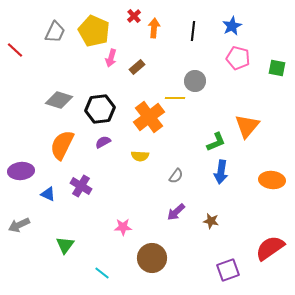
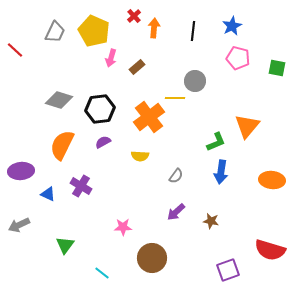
red semicircle: moved 2 px down; rotated 128 degrees counterclockwise
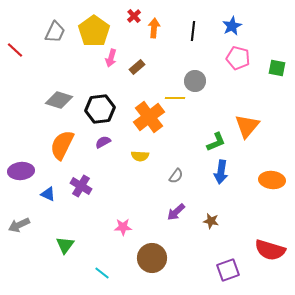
yellow pentagon: rotated 12 degrees clockwise
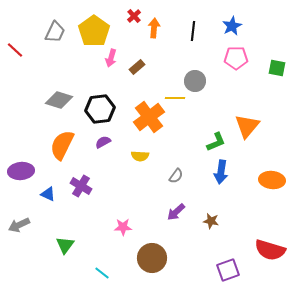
pink pentagon: moved 2 px left; rotated 15 degrees counterclockwise
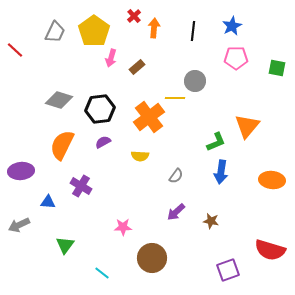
blue triangle: moved 8 px down; rotated 21 degrees counterclockwise
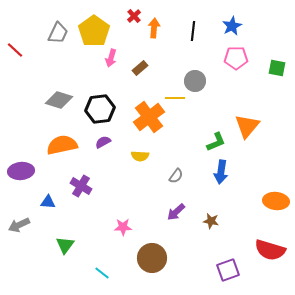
gray trapezoid: moved 3 px right, 1 px down
brown rectangle: moved 3 px right, 1 px down
orange semicircle: rotated 52 degrees clockwise
orange ellipse: moved 4 px right, 21 px down
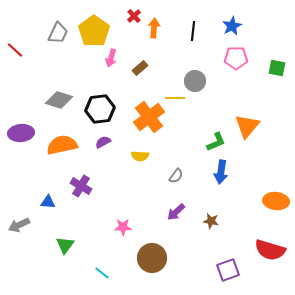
purple ellipse: moved 38 px up
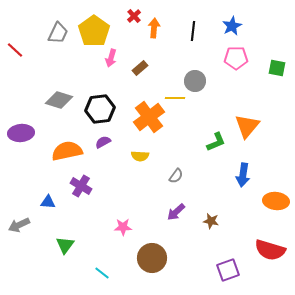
orange semicircle: moved 5 px right, 6 px down
blue arrow: moved 22 px right, 3 px down
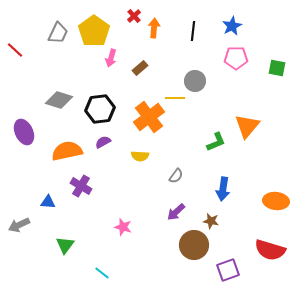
purple ellipse: moved 3 px right, 1 px up; rotated 70 degrees clockwise
blue arrow: moved 20 px left, 14 px down
pink star: rotated 18 degrees clockwise
brown circle: moved 42 px right, 13 px up
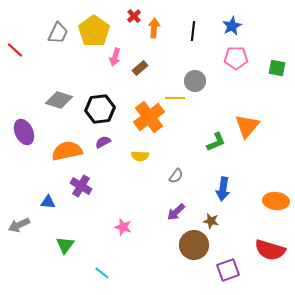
pink arrow: moved 4 px right, 1 px up
